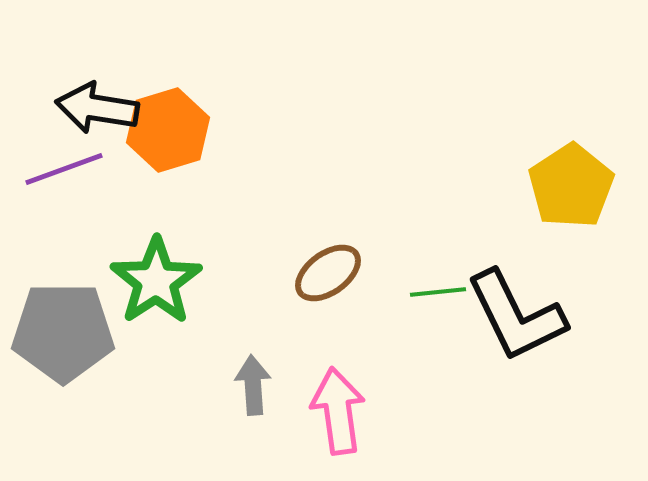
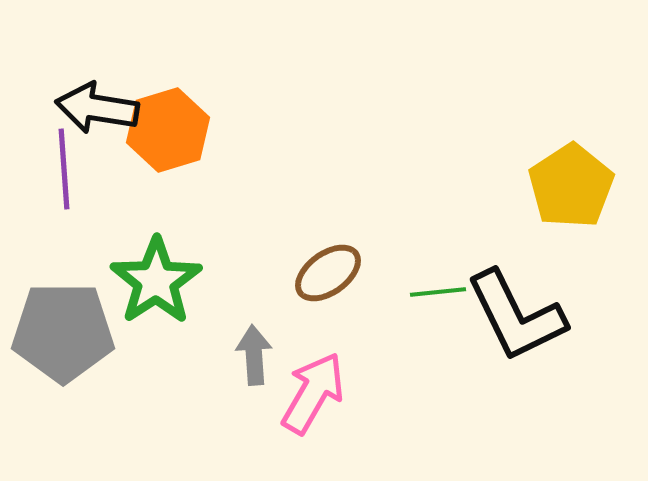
purple line: rotated 74 degrees counterclockwise
gray arrow: moved 1 px right, 30 px up
pink arrow: moved 25 px left, 18 px up; rotated 38 degrees clockwise
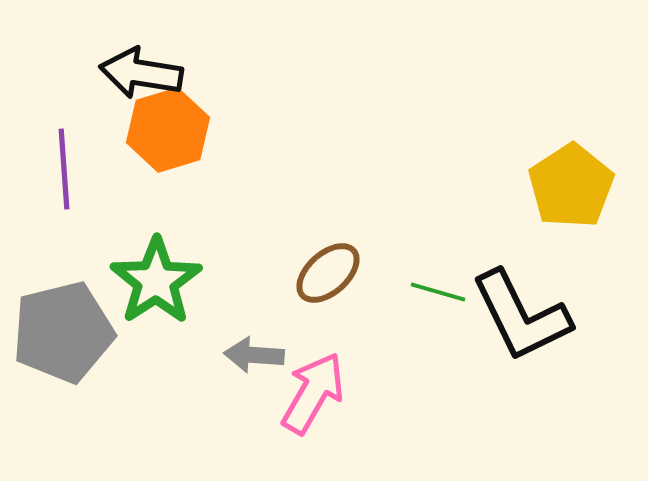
black arrow: moved 44 px right, 35 px up
brown ellipse: rotated 6 degrees counterclockwise
green line: rotated 22 degrees clockwise
black L-shape: moved 5 px right
gray pentagon: rotated 14 degrees counterclockwise
gray arrow: rotated 82 degrees counterclockwise
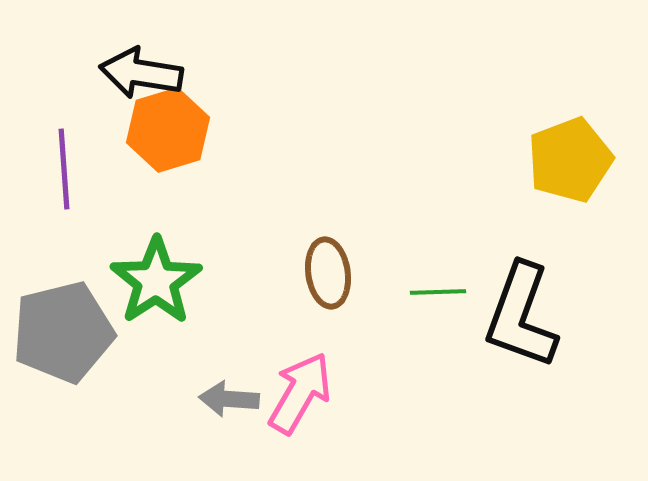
yellow pentagon: moved 1 px left, 26 px up; rotated 12 degrees clockwise
brown ellipse: rotated 56 degrees counterclockwise
green line: rotated 18 degrees counterclockwise
black L-shape: rotated 46 degrees clockwise
gray arrow: moved 25 px left, 44 px down
pink arrow: moved 13 px left
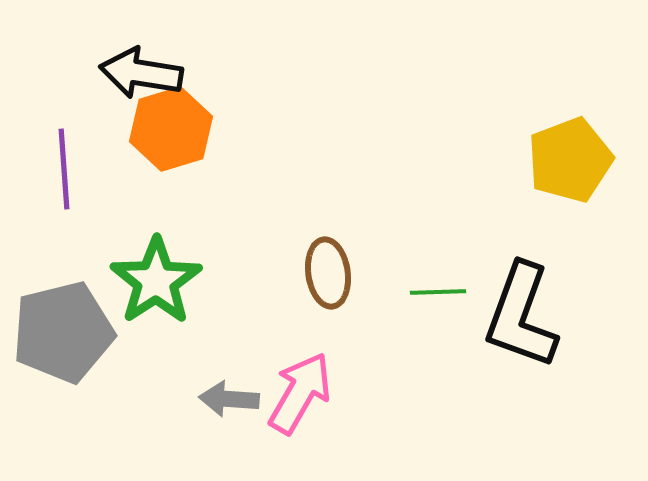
orange hexagon: moved 3 px right, 1 px up
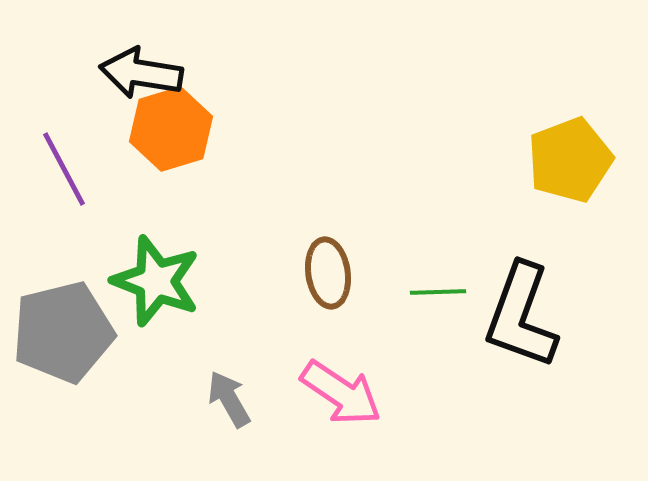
purple line: rotated 24 degrees counterclockwise
green star: rotated 18 degrees counterclockwise
pink arrow: moved 41 px right; rotated 94 degrees clockwise
gray arrow: rotated 56 degrees clockwise
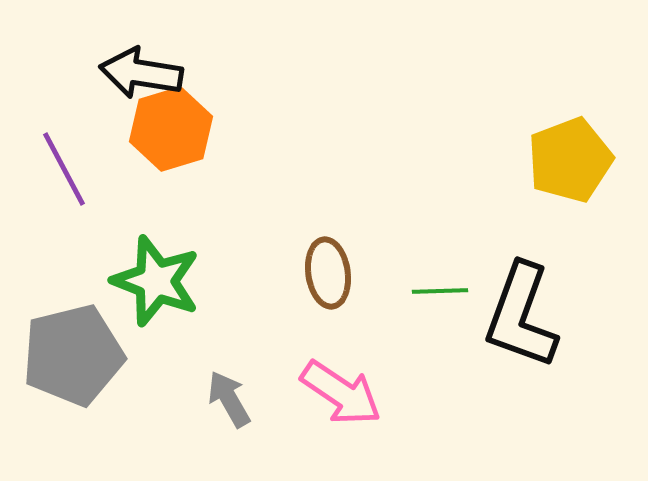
green line: moved 2 px right, 1 px up
gray pentagon: moved 10 px right, 23 px down
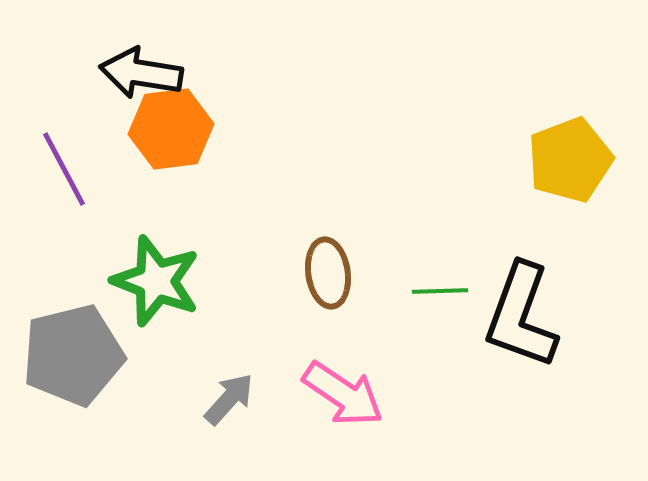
orange hexagon: rotated 10 degrees clockwise
pink arrow: moved 2 px right, 1 px down
gray arrow: rotated 72 degrees clockwise
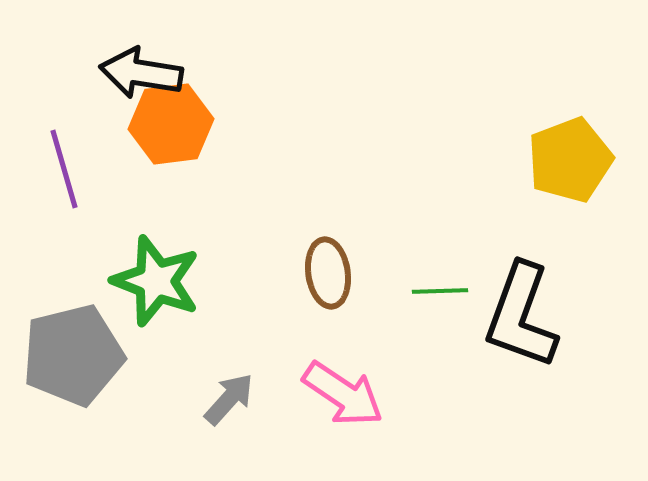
orange hexagon: moved 5 px up
purple line: rotated 12 degrees clockwise
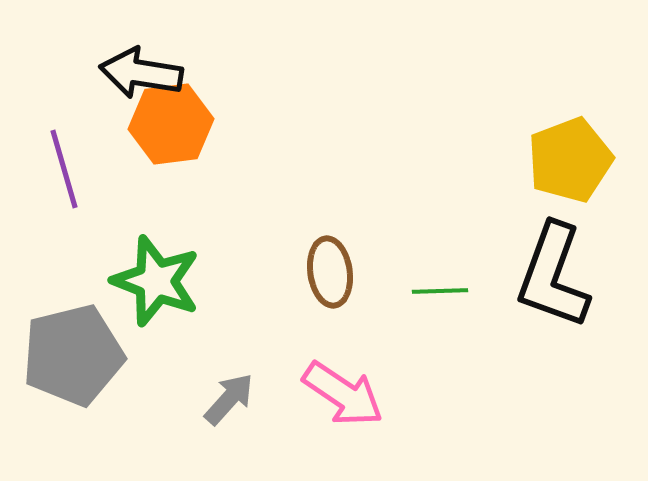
brown ellipse: moved 2 px right, 1 px up
black L-shape: moved 32 px right, 40 px up
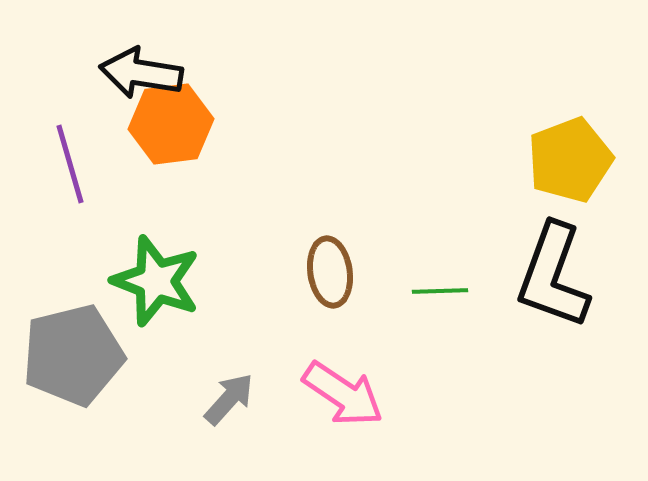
purple line: moved 6 px right, 5 px up
